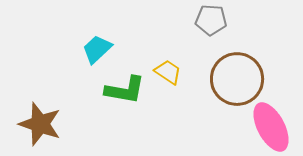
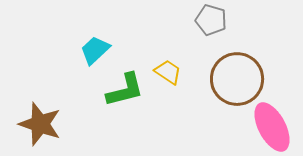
gray pentagon: rotated 12 degrees clockwise
cyan trapezoid: moved 2 px left, 1 px down
green L-shape: rotated 24 degrees counterclockwise
pink ellipse: moved 1 px right
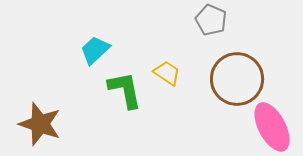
gray pentagon: rotated 8 degrees clockwise
yellow trapezoid: moved 1 px left, 1 px down
green L-shape: rotated 87 degrees counterclockwise
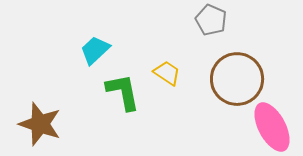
green L-shape: moved 2 px left, 2 px down
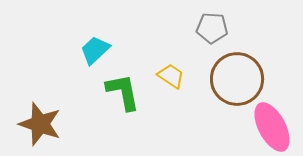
gray pentagon: moved 1 px right, 8 px down; rotated 20 degrees counterclockwise
yellow trapezoid: moved 4 px right, 3 px down
